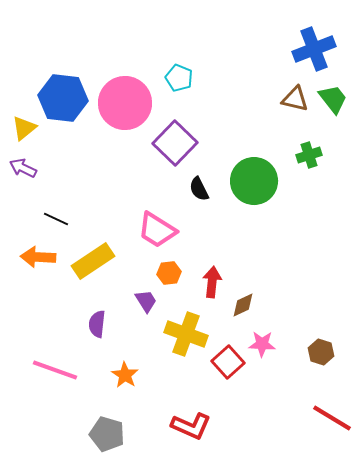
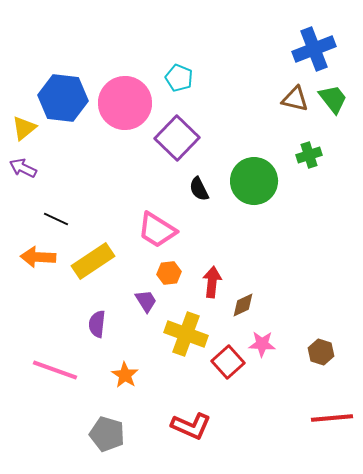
purple square: moved 2 px right, 5 px up
red line: rotated 36 degrees counterclockwise
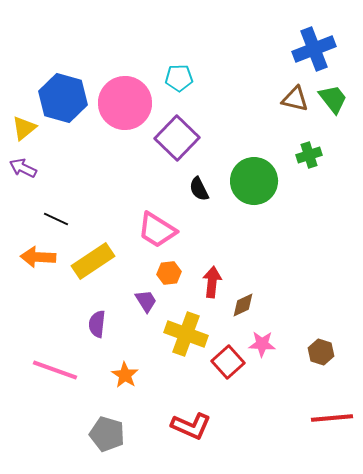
cyan pentagon: rotated 24 degrees counterclockwise
blue hexagon: rotated 9 degrees clockwise
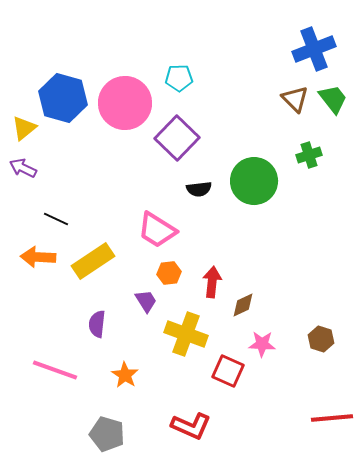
brown triangle: rotated 32 degrees clockwise
black semicircle: rotated 70 degrees counterclockwise
brown hexagon: moved 13 px up
red square: moved 9 px down; rotated 24 degrees counterclockwise
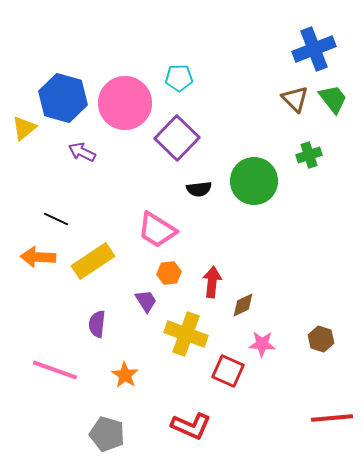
purple arrow: moved 59 px right, 16 px up
